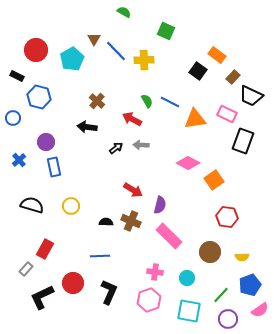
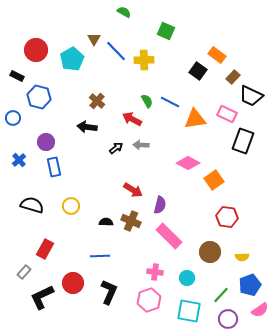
gray rectangle at (26, 269): moved 2 px left, 3 px down
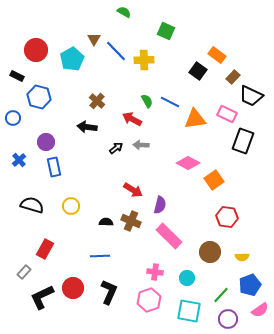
red circle at (73, 283): moved 5 px down
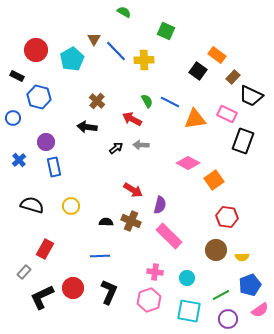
brown circle at (210, 252): moved 6 px right, 2 px up
green line at (221, 295): rotated 18 degrees clockwise
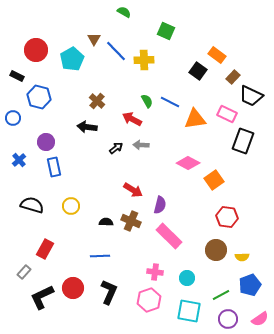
pink semicircle at (260, 310): moved 9 px down
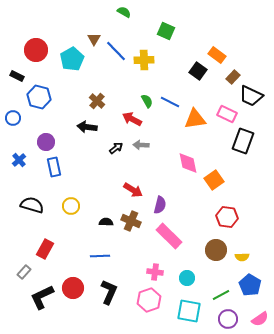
pink diamond at (188, 163): rotated 50 degrees clockwise
blue pentagon at (250, 285): rotated 20 degrees counterclockwise
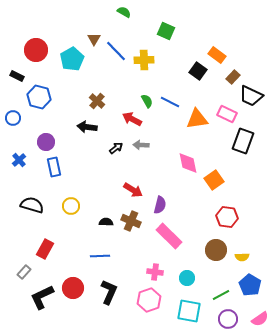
orange triangle at (195, 119): moved 2 px right
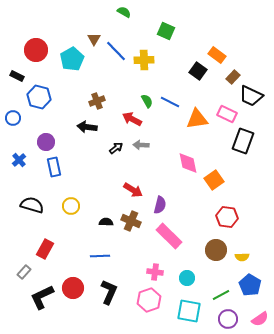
brown cross at (97, 101): rotated 28 degrees clockwise
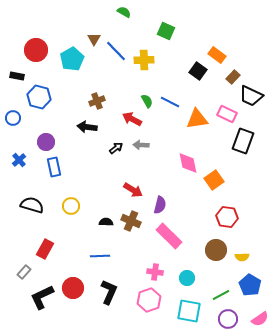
black rectangle at (17, 76): rotated 16 degrees counterclockwise
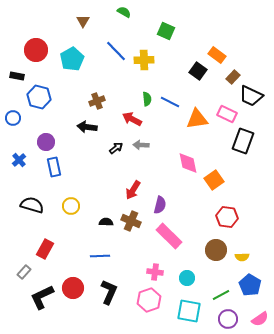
brown triangle at (94, 39): moved 11 px left, 18 px up
green semicircle at (147, 101): moved 2 px up; rotated 24 degrees clockwise
red arrow at (133, 190): rotated 90 degrees clockwise
